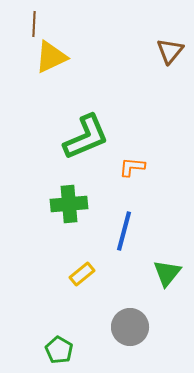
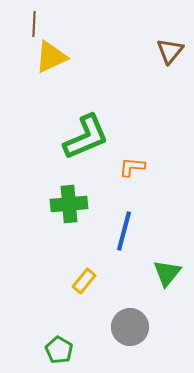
yellow rectangle: moved 2 px right, 7 px down; rotated 10 degrees counterclockwise
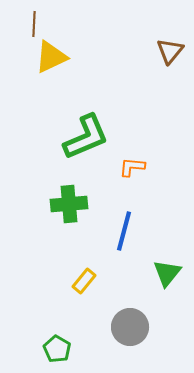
green pentagon: moved 2 px left, 1 px up
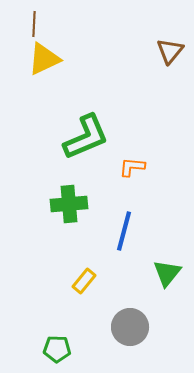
yellow triangle: moved 7 px left, 2 px down
green pentagon: rotated 28 degrees counterclockwise
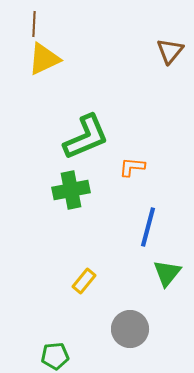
green cross: moved 2 px right, 14 px up; rotated 6 degrees counterclockwise
blue line: moved 24 px right, 4 px up
gray circle: moved 2 px down
green pentagon: moved 2 px left, 7 px down; rotated 8 degrees counterclockwise
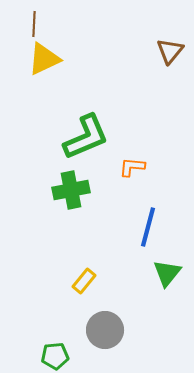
gray circle: moved 25 px left, 1 px down
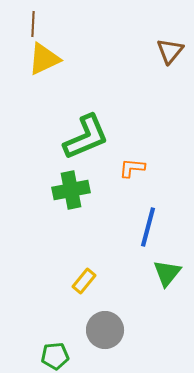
brown line: moved 1 px left
orange L-shape: moved 1 px down
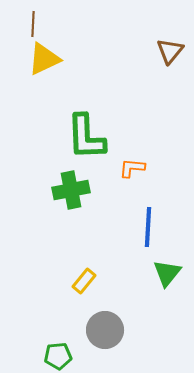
green L-shape: rotated 111 degrees clockwise
blue line: rotated 12 degrees counterclockwise
green pentagon: moved 3 px right
